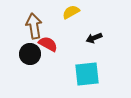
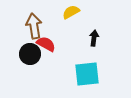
black arrow: rotated 119 degrees clockwise
red semicircle: moved 2 px left
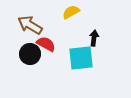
brown arrow: moved 4 px left, 1 px up; rotated 50 degrees counterclockwise
cyan square: moved 6 px left, 16 px up
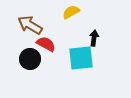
black circle: moved 5 px down
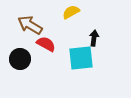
black circle: moved 10 px left
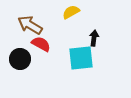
red semicircle: moved 5 px left
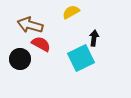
brown arrow: rotated 15 degrees counterclockwise
cyan square: rotated 20 degrees counterclockwise
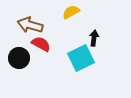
black circle: moved 1 px left, 1 px up
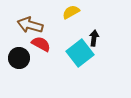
cyan square: moved 1 px left, 5 px up; rotated 12 degrees counterclockwise
